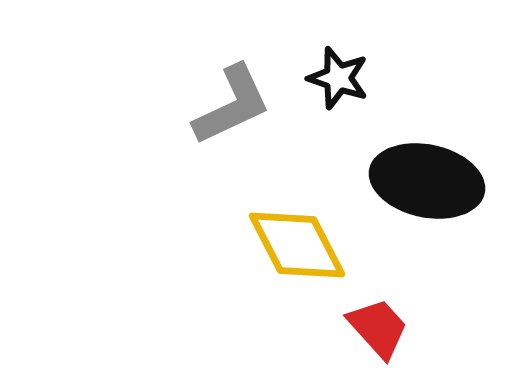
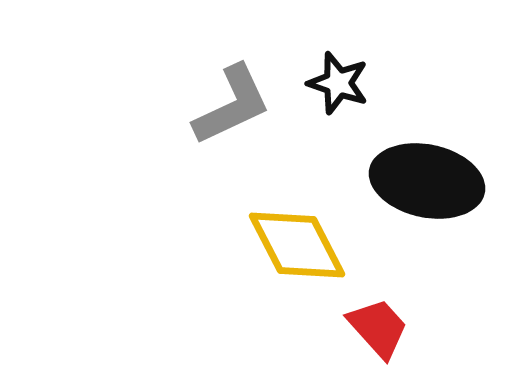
black star: moved 5 px down
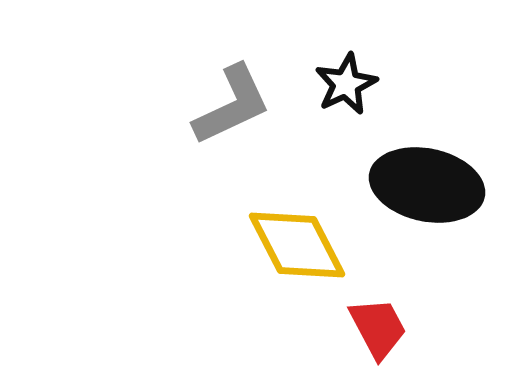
black star: moved 8 px right, 1 px down; rotated 28 degrees clockwise
black ellipse: moved 4 px down
red trapezoid: rotated 14 degrees clockwise
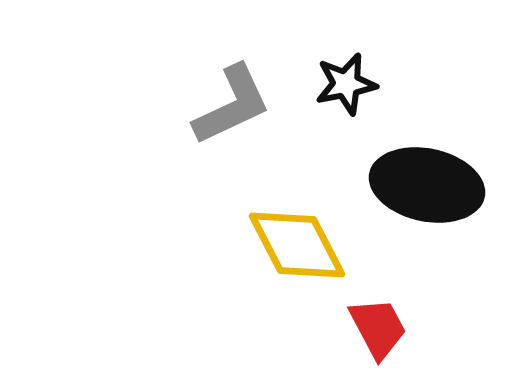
black star: rotated 14 degrees clockwise
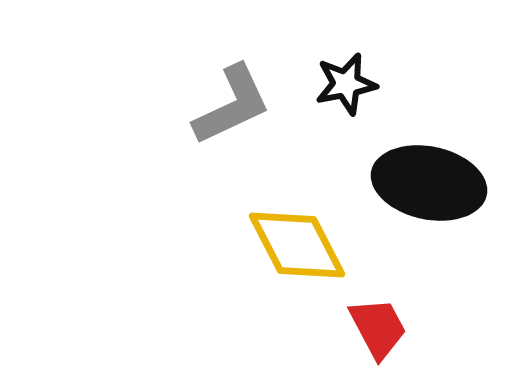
black ellipse: moved 2 px right, 2 px up
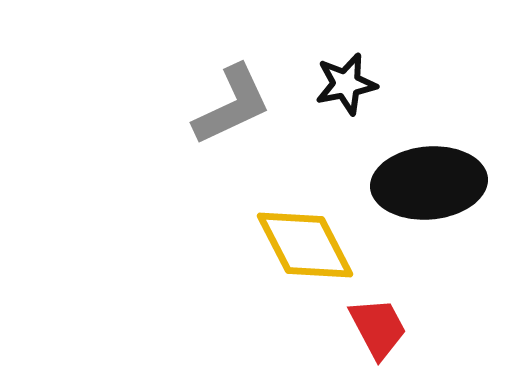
black ellipse: rotated 17 degrees counterclockwise
yellow diamond: moved 8 px right
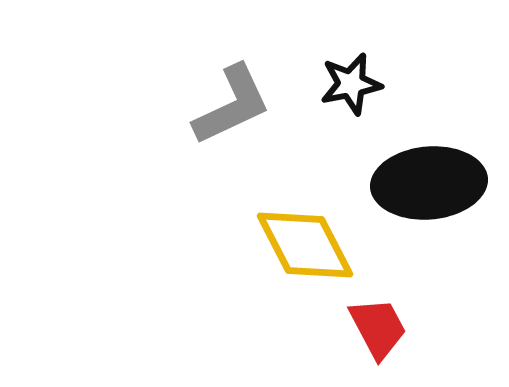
black star: moved 5 px right
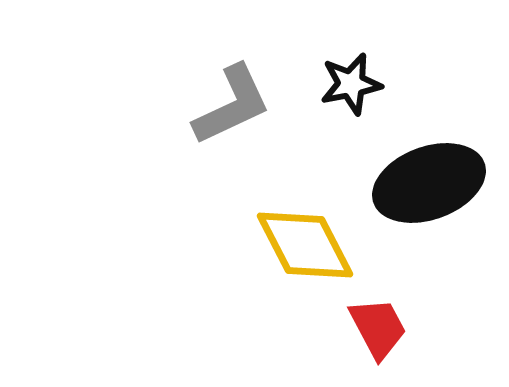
black ellipse: rotated 15 degrees counterclockwise
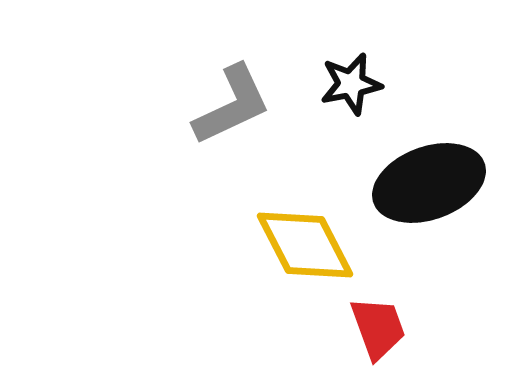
red trapezoid: rotated 8 degrees clockwise
